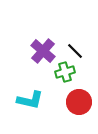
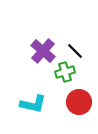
cyan L-shape: moved 3 px right, 4 px down
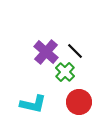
purple cross: moved 3 px right, 1 px down
green cross: rotated 30 degrees counterclockwise
